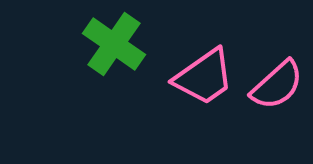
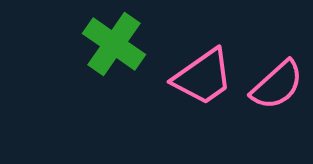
pink trapezoid: moved 1 px left
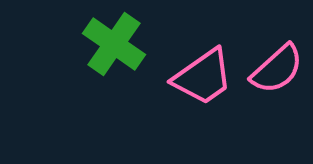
pink semicircle: moved 16 px up
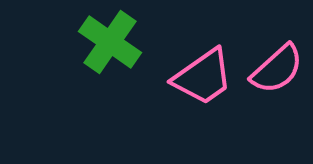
green cross: moved 4 px left, 2 px up
